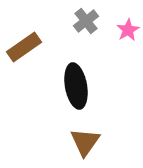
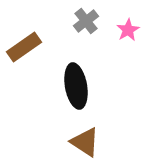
brown triangle: rotated 32 degrees counterclockwise
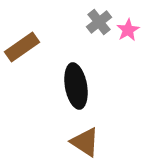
gray cross: moved 13 px right, 1 px down
brown rectangle: moved 2 px left
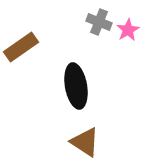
gray cross: rotated 30 degrees counterclockwise
brown rectangle: moved 1 px left
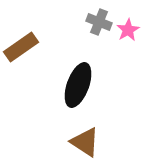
black ellipse: moved 2 px right, 1 px up; rotated 30 degrees clockwise
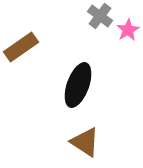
gray cross: moved 1 px right, 6 px up; rotated 15 degrees clockwise
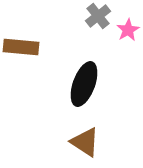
gray cross: moved 2 px left; rotated 15 degrees clockwise
brown rectangle: rotated 40 degrees clockwise
black ellipse: moved 6 px right, 1 px up
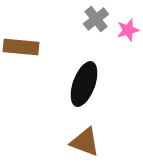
gray cross: moved 2 px left, 3 px down
pink star: rotated 15 degrees clockwise
brown triangle: rotated 12 degrees counterclockwise
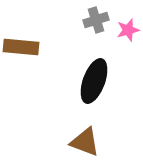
gray cross: moved 1 px down; rotated 20 degrees clockwise
black ellipse: moved 10 px right, 3 px up
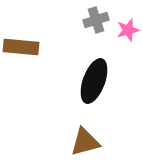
brown triangle: rotated 36 degrees counterclockwise
